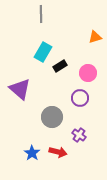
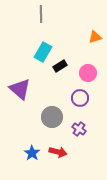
purple cross: moved 6 px up
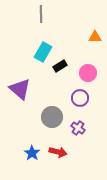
orange triangle: rotated 16 degrees clockwise
purple cross: moved 1 px left, 1 px up
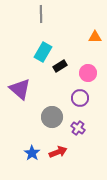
red arrow: rotated 36 degrees counterclockwise
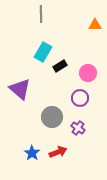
orange triangle: moved 12 px up
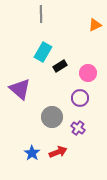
orange triangle: rotated 24 degrees counterclockwise
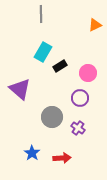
red arrow: moved 4 px right, 6 px down; rotated 18 degrees clockwise
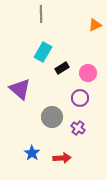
black rectangle: moved 2 px right, 2 px down
